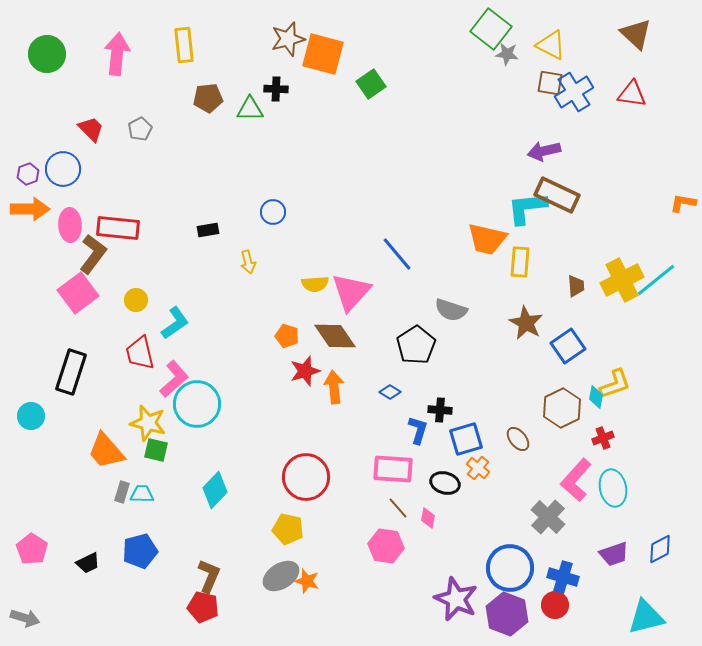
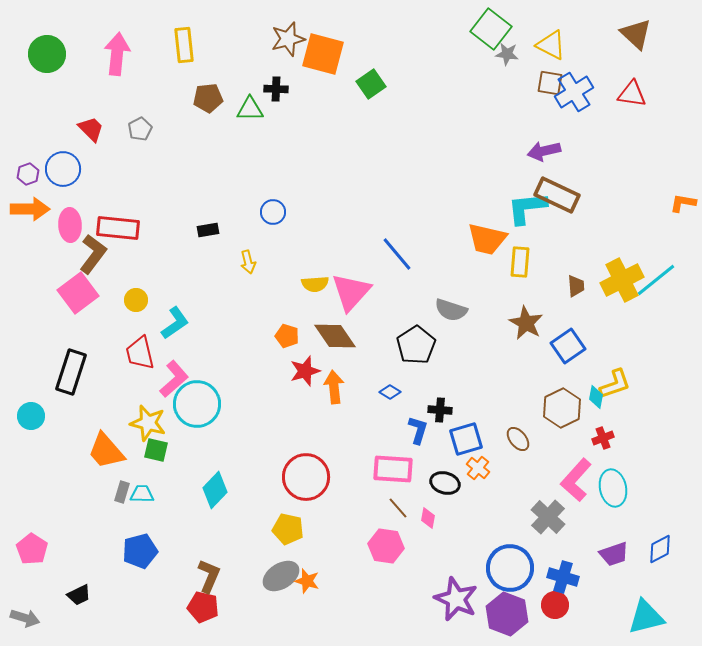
black trapezoid at (88, 563): moved 9 px left, 32 px down
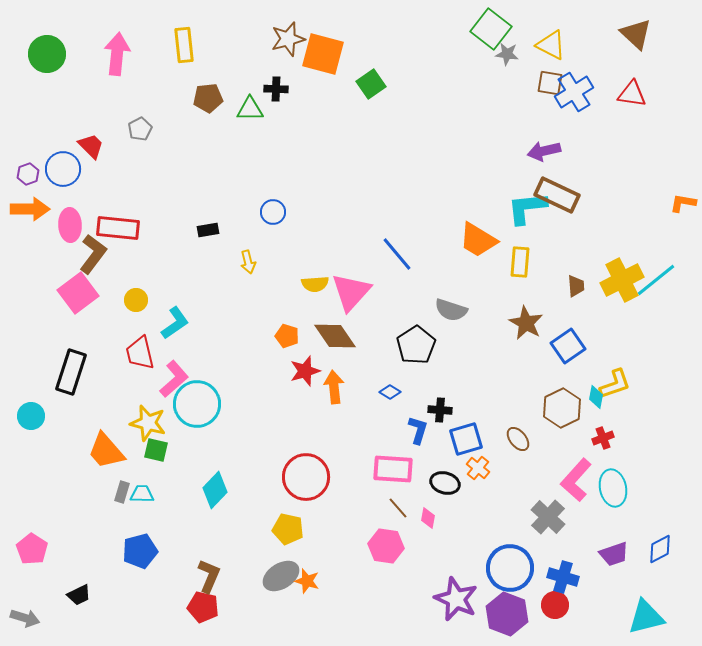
red trapezoid at (91, 129): moved 17 px down
orange trapezoid at (487, 239): moved 9 px left, 1 px down; rotated 18 degrees clockwise
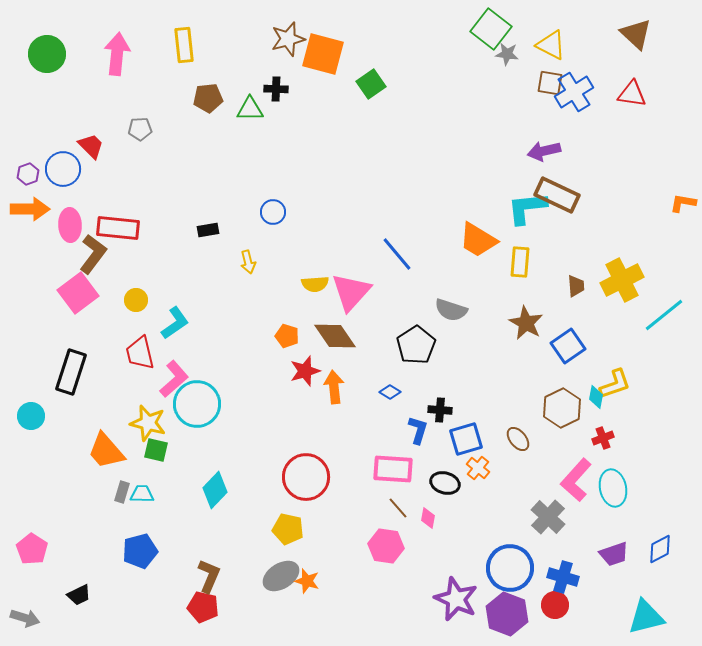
gray pentagon at (140, 129): rotated 25 degrees clockwise
cyan line at (656, 280): moved 8 px right, 35 px down
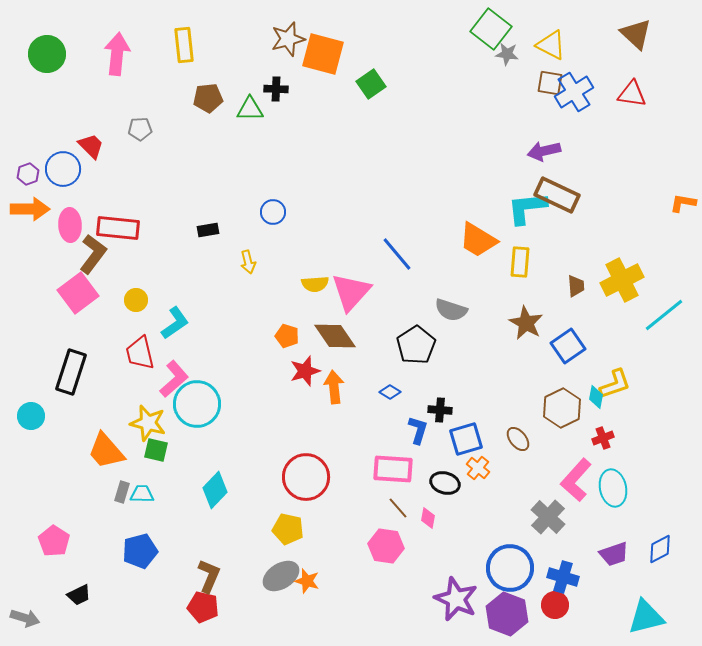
pink pentagon at (32, 549): moved 22 px right, 8 px up
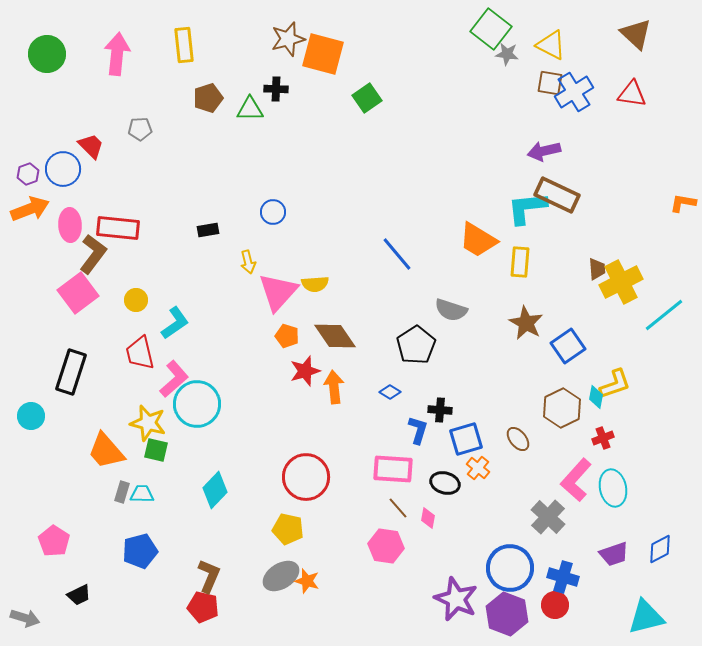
green square at (371, 84): moved 4 px left, 14 px down
brown pentagon at (208, 98): rotated 12 degrees counterclockwise
orange arrow at (30, 209): rotated 21 degrees counterclockwise
yellow cross at (622, 280): moved 1 px left, 2 px down
brown trapezoid at (576, 286): moved 21 px right, 17 px up
pink triangle at (351, 292): moved 73 px left
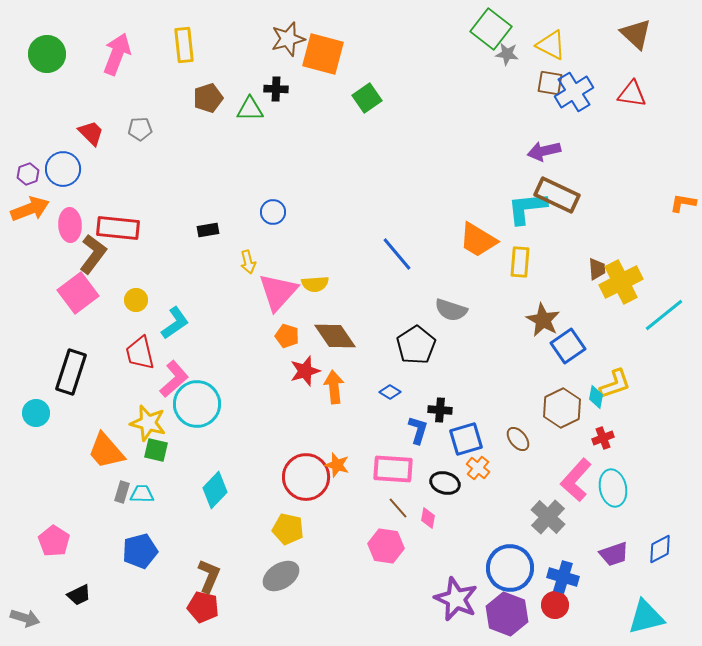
pink arrow at (117, 54): rotated 15 degrees clockwise
red trapezoid at (91, 146): moved 13 px up
brown star at (526, 323): moved 17 px right, 3 px up
cyan circle at (31, 416): moved 5 px right, 3 px up
orange star at (307, 581): moved 30 px right, 116 px up
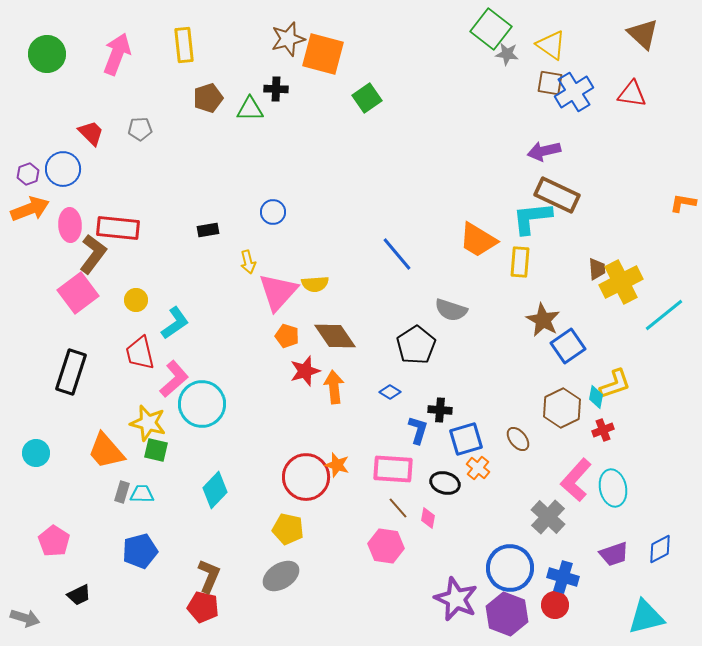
brown triangle at (636, 34): moved 7 px right
yellow triangle at (551, 45): rotated 8 degrees clockwise
cyan L-shape at (527, 208): moved 5 px right, 10 px down
cyan circle at (197, 404): moved 5 px right
cyan circle at (36, 413): moved 40 px down
red cross at (603, 438): moved 8 px up
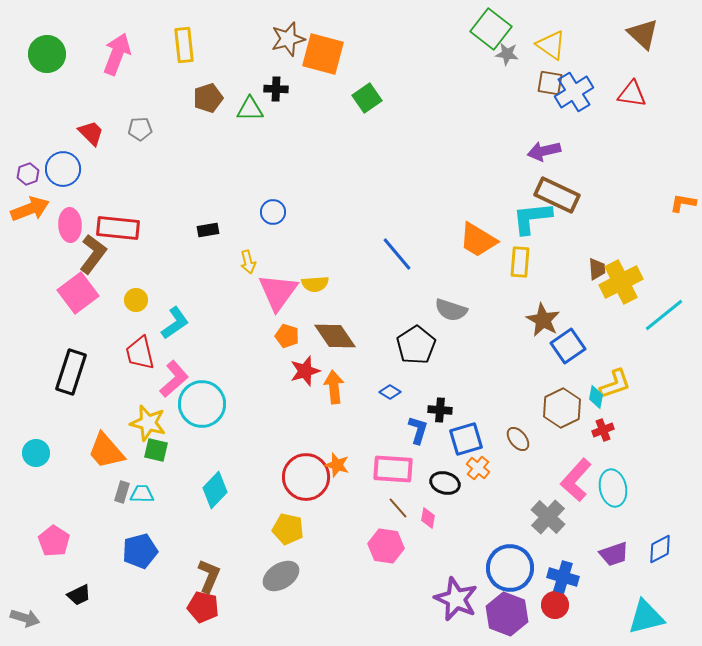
pink triangle at (278, 292): rotated 6 degrees counterclockwise
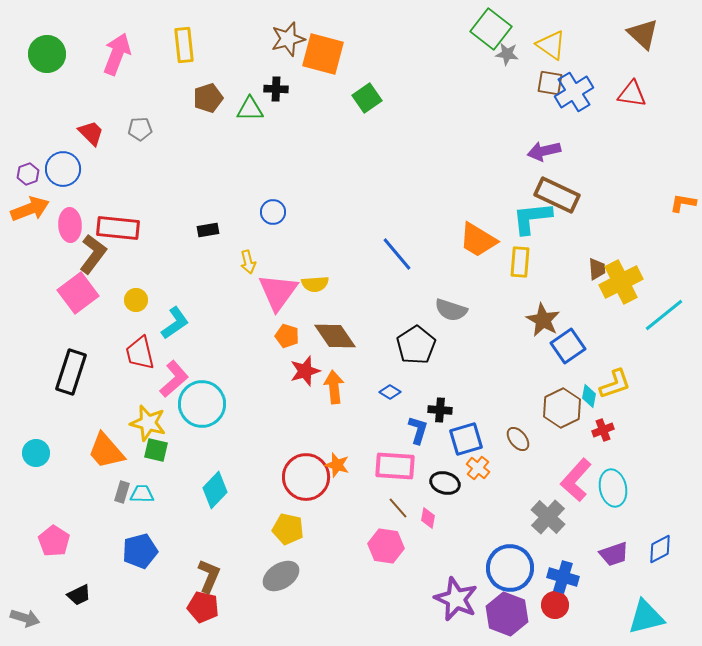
cyan diamond at (596, 397): moved 7 px left, 1 px up
pink rectangle at (393, 469): moved 2 px right, 3 px up
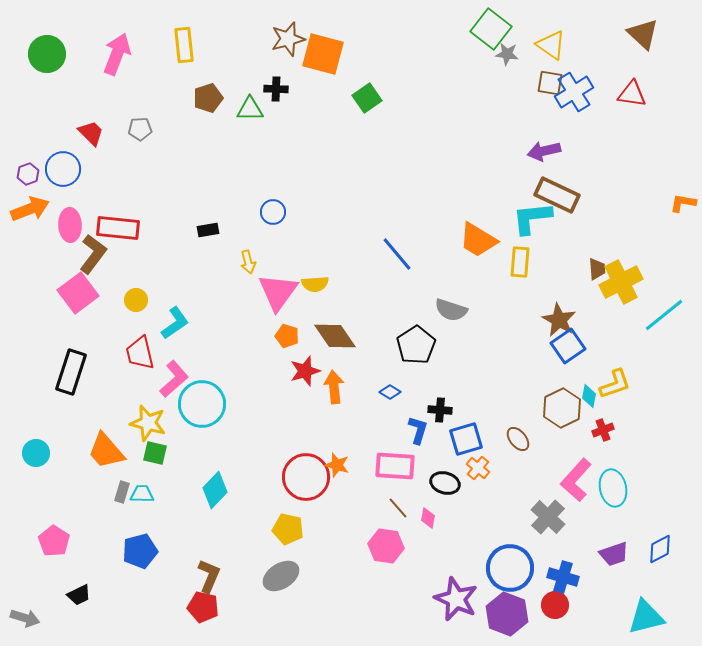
brown star at (543, 320): moved 16 px right
green square at (156, 450): moved 1 px left, 3 px down
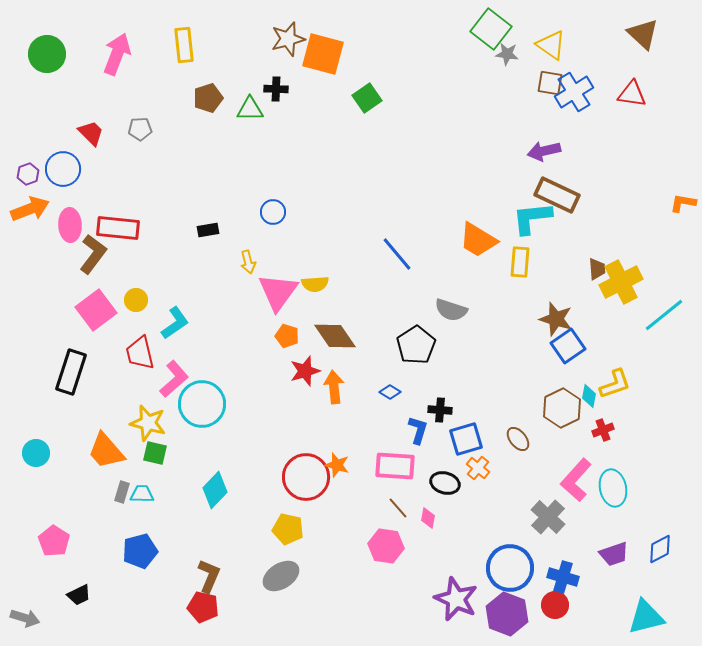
pink square at (78, 293): moved 18 px right, 17 px down
brown star at (559, 320): moved 3 px left, 1 px up; rotated 12 degrees counterclockwise
